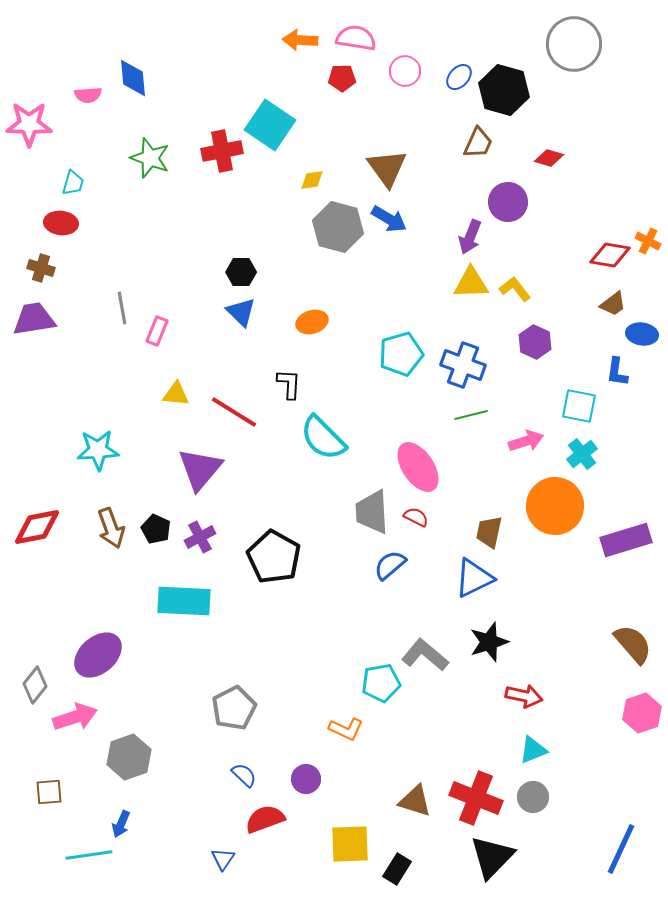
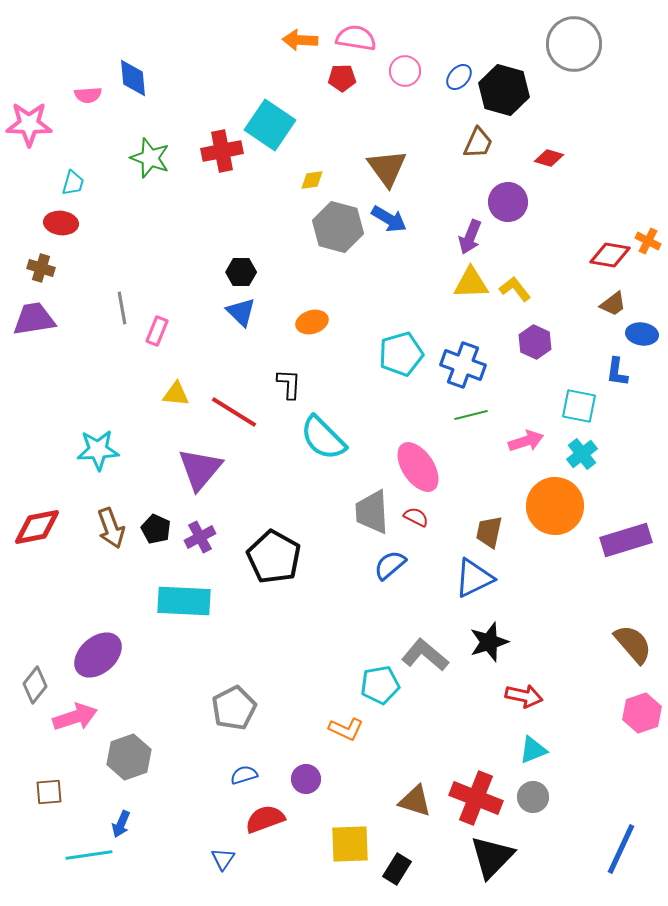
cyan pentagon at (381, 683): moved 1 px left, 2 px down
blue semicircle at (244, 775): rotated 60 degrees counterclockwise
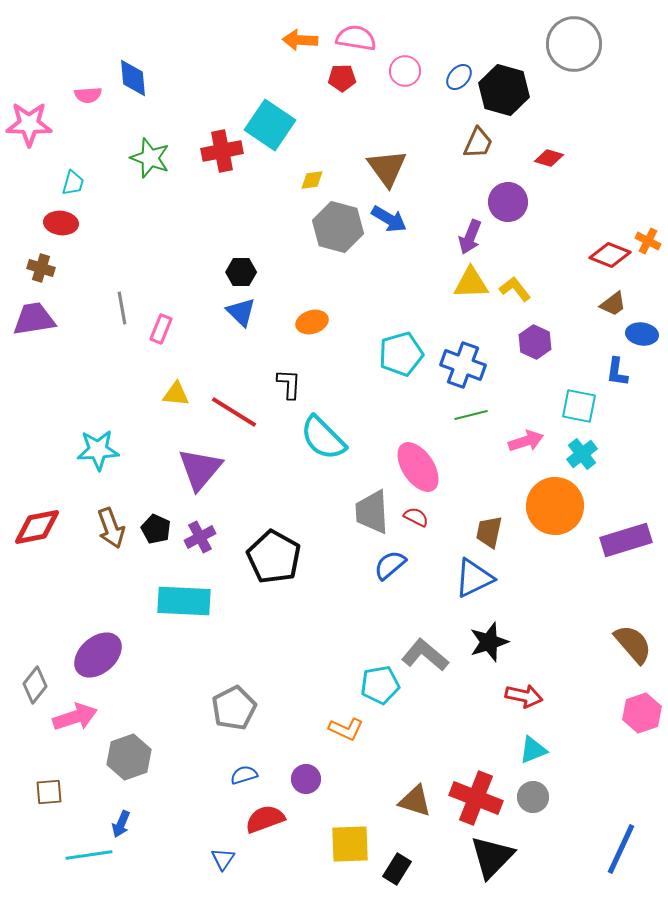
red diamond at (610, 255): rotated 12 degrees clockwise
pink rectangle at (157, 331): moved 4 px right, 2 px up
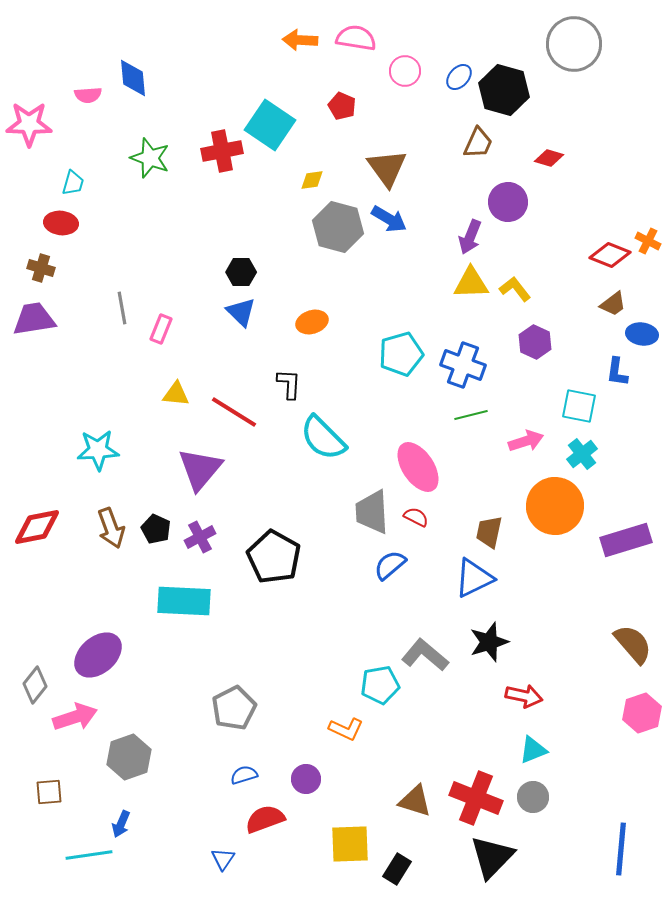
red pentagon at (342, 78): moved 28 px down; rotated 24 degrees clockwise
blue line at (621, 849): rotated 20 degrees counterclockwise
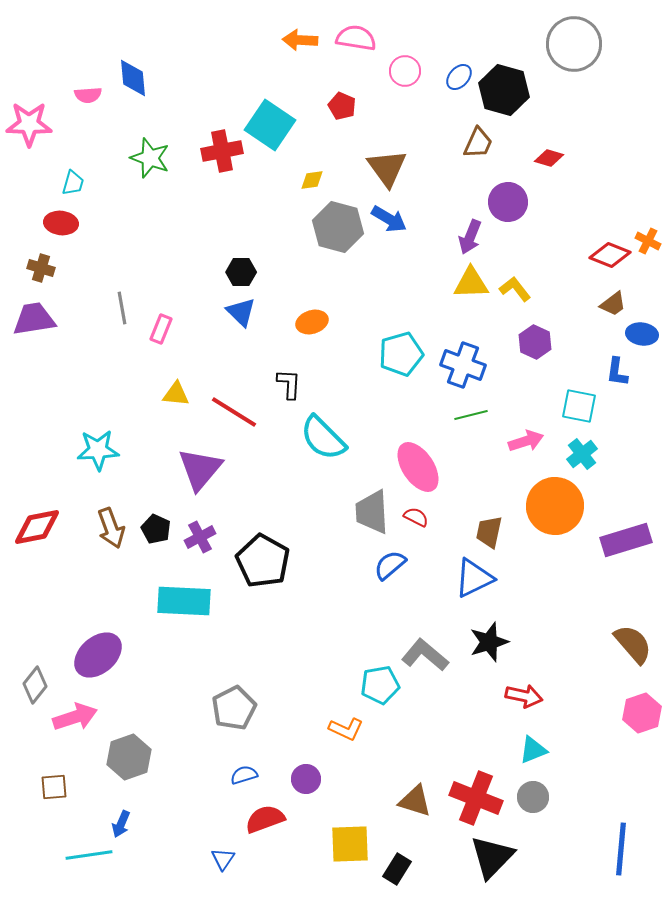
black pentagon at (274, 557): moved 11 px left, 4 px down
brown square at (49, 792): moved 5 px right, 5 px up
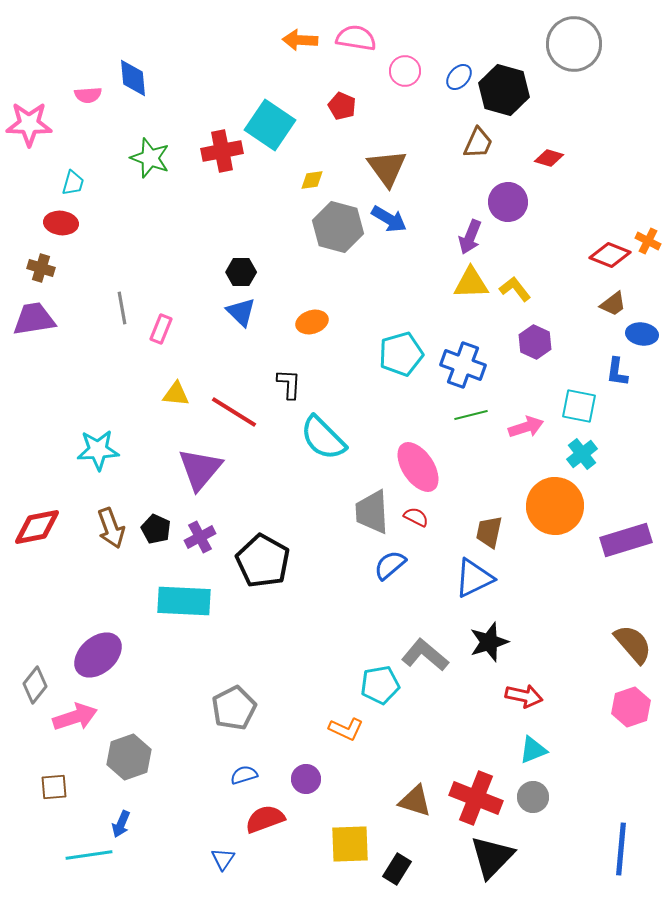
pink arrow at (526, 441): moved 14 px up
pink hexagon at (642, 713): moved 11 px left, 6 px up
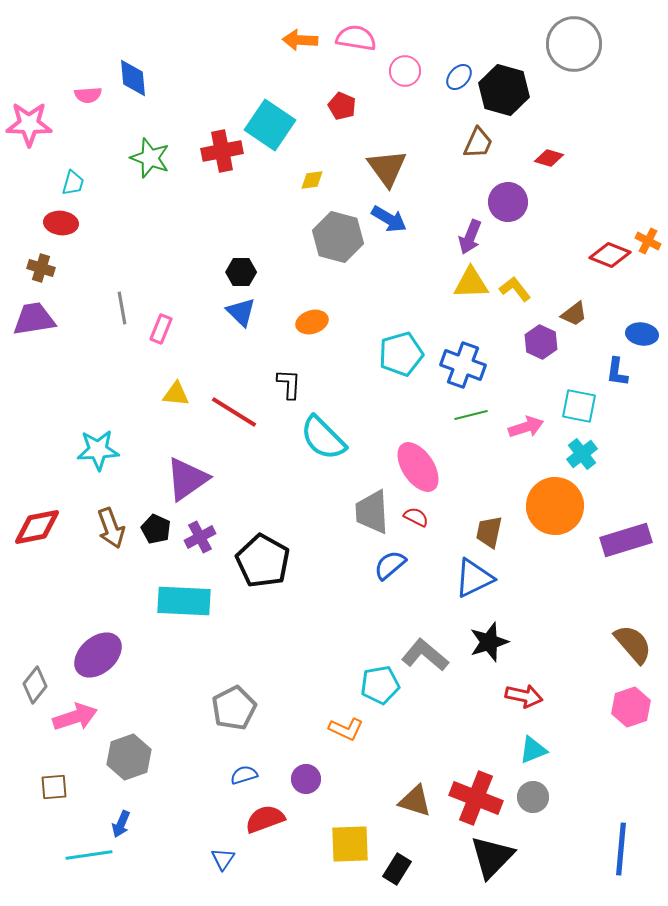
gray hexagon at (338, 227): moved 10 px down
brown trapezoid at (613, 304): moved 39 px left, 10 px down
purple hexagon at (535, 342): moved 6 px right
purple triangle at (200, 469): moved 13 px left, 10 px down; rotated 15 degrees clockwise
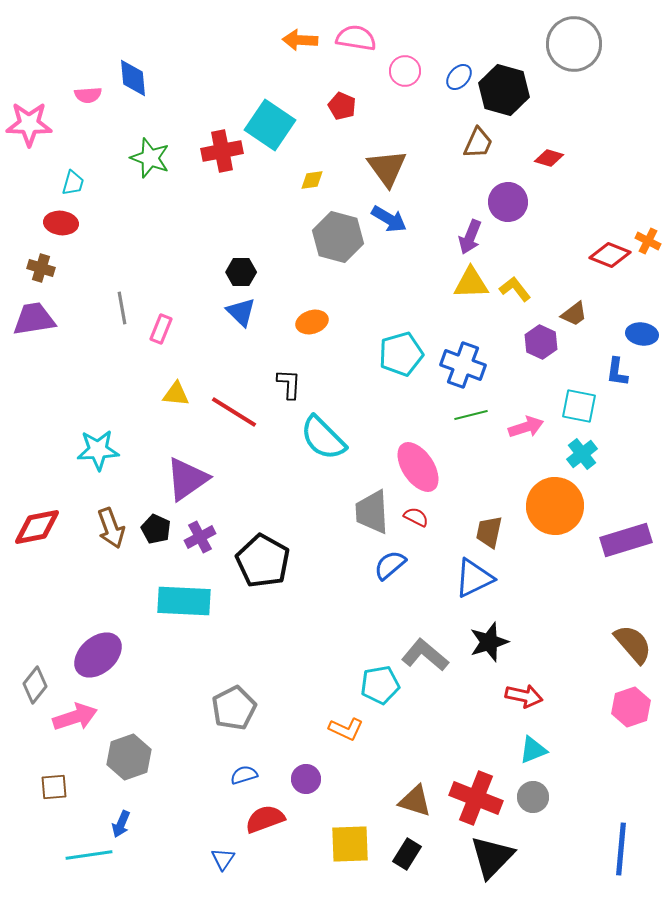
black rectangle at (397, 869): moved 10 px right, 15 px up
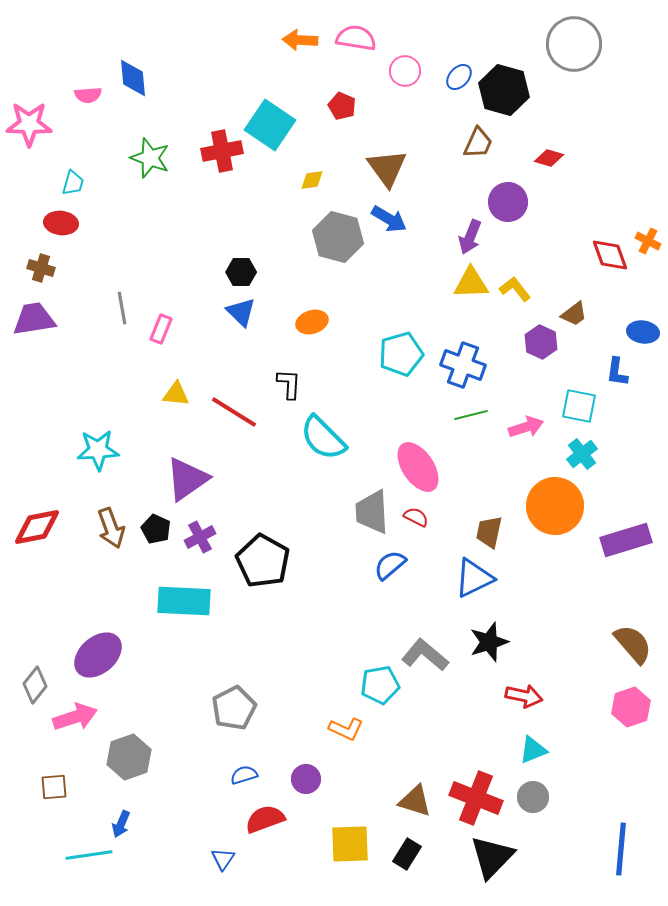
red diamond at (610, 255): rotated 48 degrees clockwise
blue ellipse at (642, 334): moved 1 px right, 2 px up
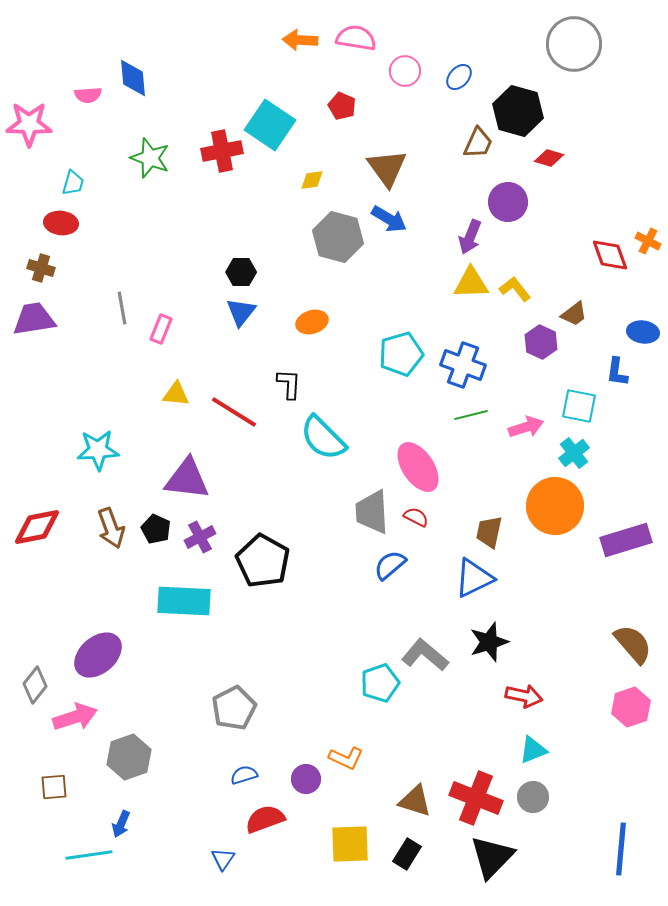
black hexagon at (504, 90): moved 14 px right, 21 px down
blue triangle at (241, 312): rotated 24 degrees clockwise
cyan cross at (582, 454): moved 8 px left, 1 px up
purple triangle at (187, 479): rotated 42 degrees clockwise
cyan pentagon at (380, 685): moved 2 px up; rotated 9 degrees counterclockwise
orange L-shape at (346, 729): moved 29 px down
